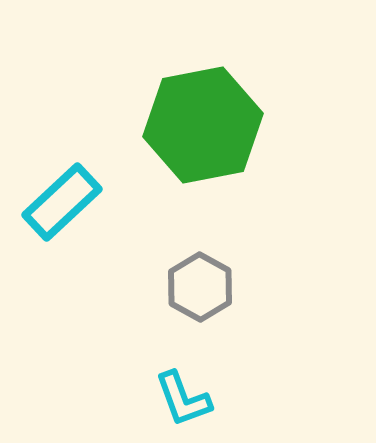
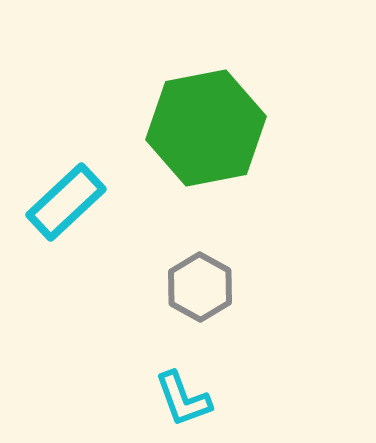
green hexagon: moved 3 px right, 3 px down
cyan rectangle: moved 4 px right
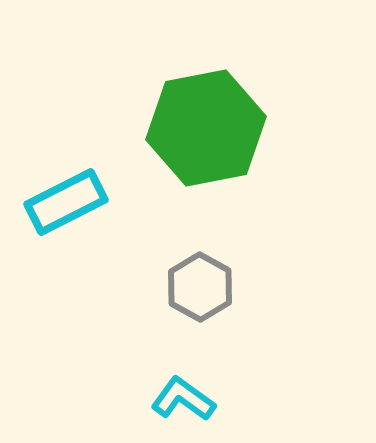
cyan rectangle: rotated 16 degrees clockwise
cyan L-shape: rotated 146 degrees clockwise
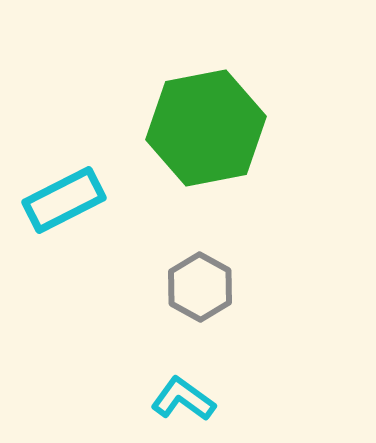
cyan rectangle: moved 2 px left, 2 px up
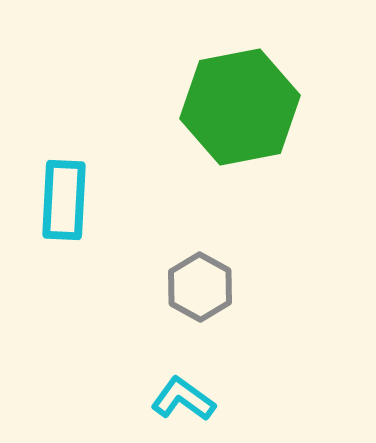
green hexagon: moved 34 px right, 21 px up
cyan rectangle: rotated 60 degrees counterclockwise
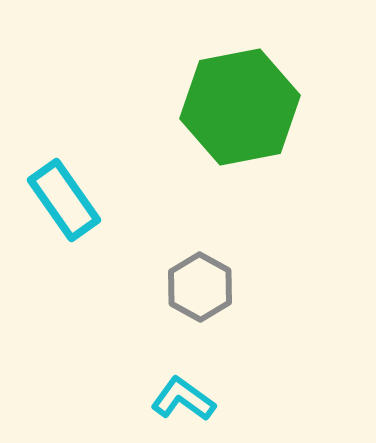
cyan rectangle: rotated 38 degrees counterclockwise
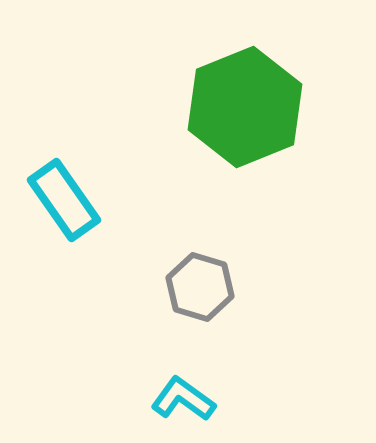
green hexagon: moved 5 px right; rotated 11 degrees counterclockwise
gray hexagon: rotated 12 degrees counterclockwise
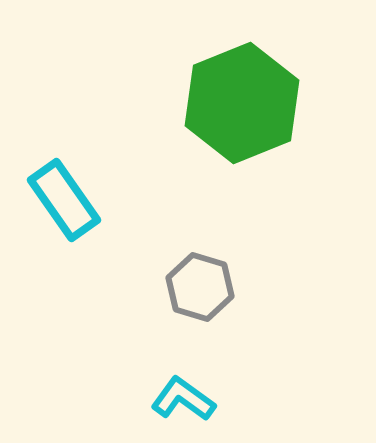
green hexagon: moved 3 px left, 4 px up
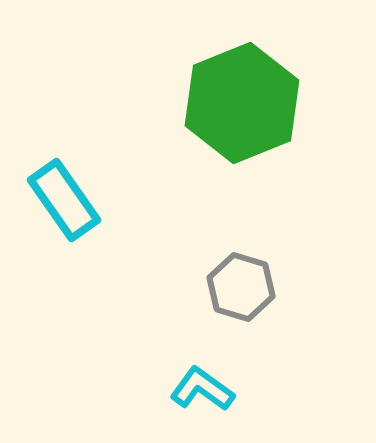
gray hexagon: moved 41 px right
cyan L-shape: moved 19 px right, 10 px up
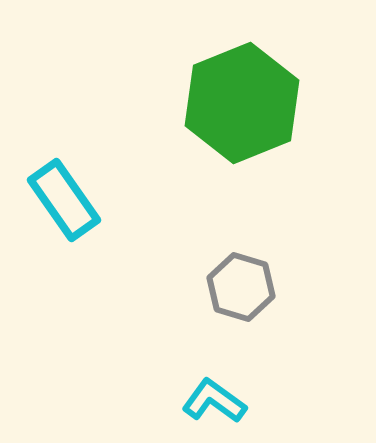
cyan L-shape: moved 12 px right, 12 px down
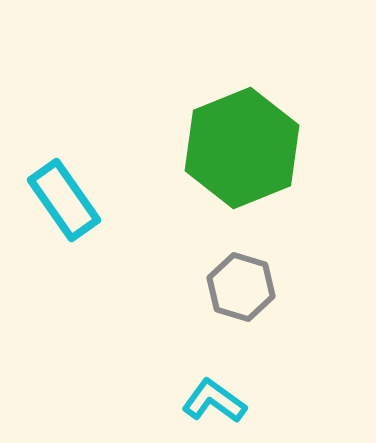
green hexagon: moved 45 px down
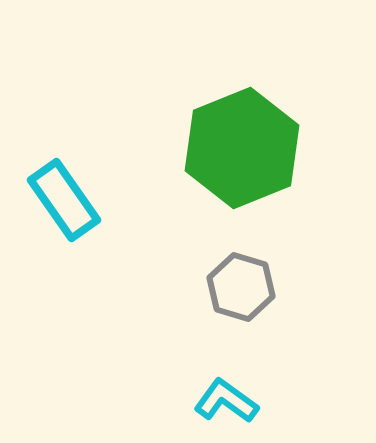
cyan L-shape: moved 12 px right
